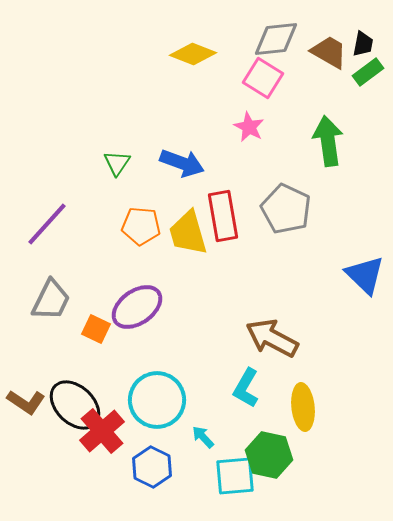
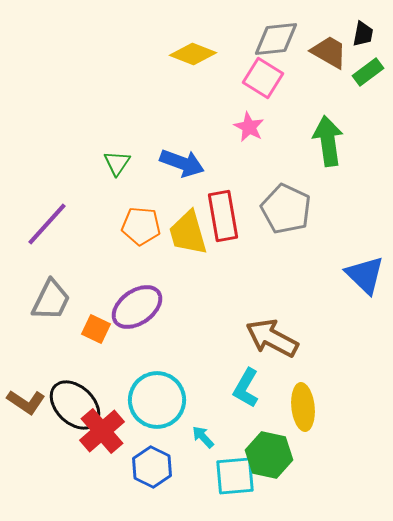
black trapezoid: moved 10 px up
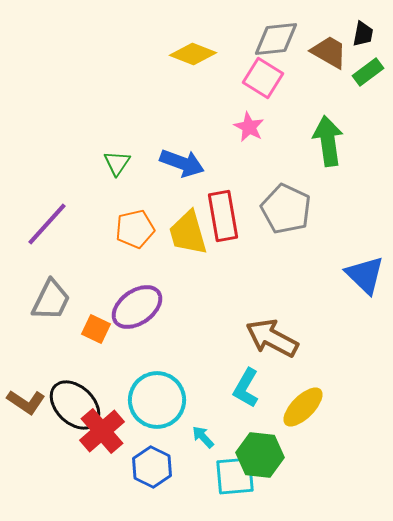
orange pentagon: moved 6 px left, 3 px down; rotated 18 degrees counterclockwise
yellow ellipse: rotated 51 degrees clockwise
green hexagon: moved 9 px left; rotated 6 degrees counterclockwise
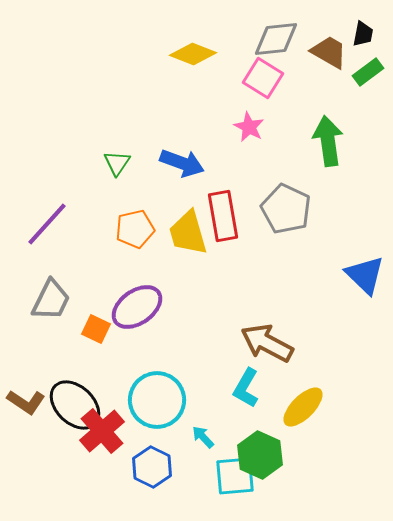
brown arrow: moved 5 px left, 5 px down
green hexagon: rotated 18 degrees clockwise
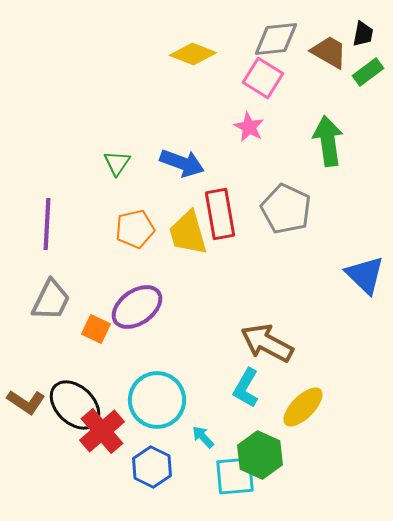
red rectangle: moved 3 px left, 2 px up
purple line: rotated 39 degrees counterclockwise
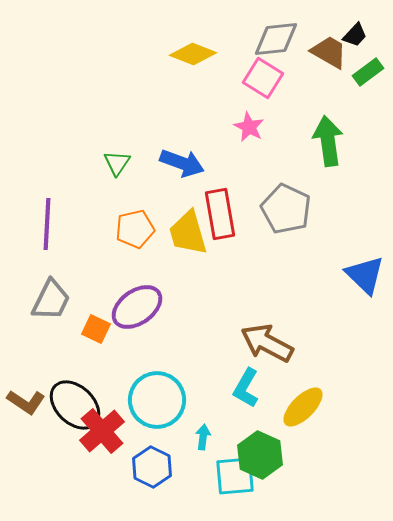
black trapezoid: moved 8 px left, 1 px down; rotated 32 degrees clockwise
cyan arrow: rotated 50 degrees clockwise
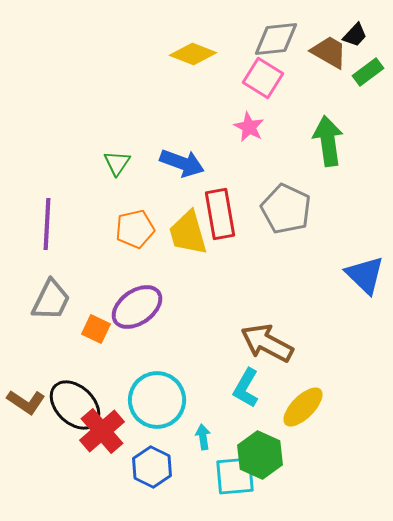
cyan arrow: rotated 15 degrees counterclockwise
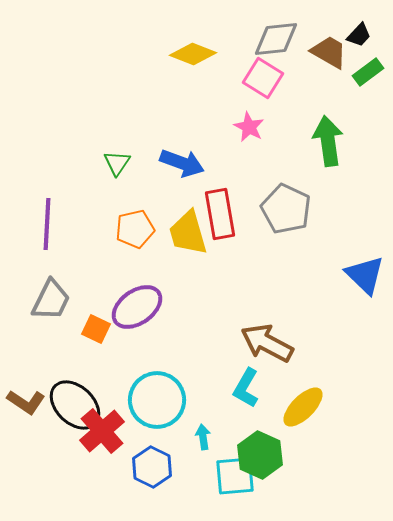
black trapezoid: moved 4 px right
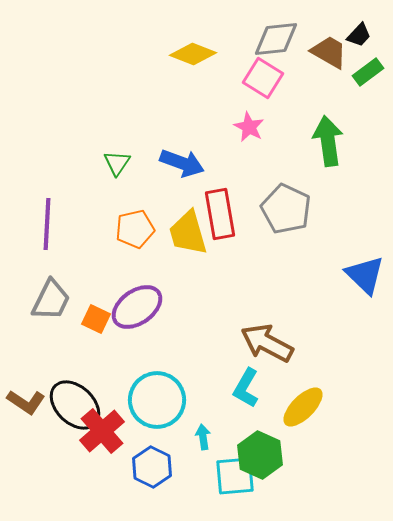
orange square: moved 10 px up
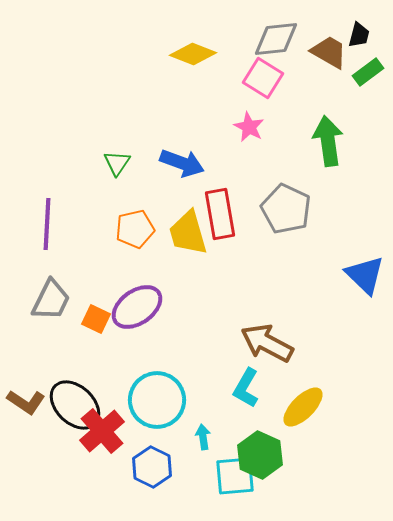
black trapezoid: rotated 28 degrees counterclockwise
